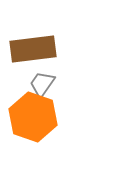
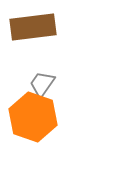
brown rectangle: moved 22 px up
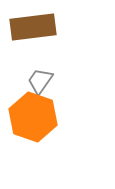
gray trapezoid: moved 2 px left, 3 px up
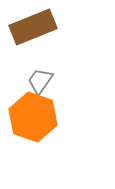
brown rectangle: rotated 15 degrees counterclockwise
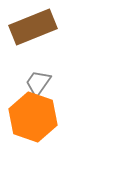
gray trapezoid: moved 2 px left, 2 px down
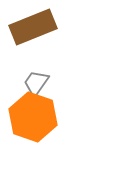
gray trapezoid: moved 2 px left
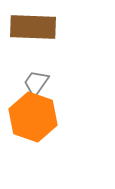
brown rectangle: rotated 24 degrees clockwise
